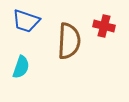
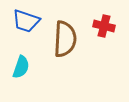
brown semicircle: moved 4 px left, 2 px up
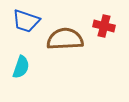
brown semicircle: rotated 96 degrees counterclockwise
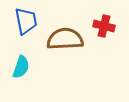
blue trapezoid: rotated 120 degrees counterclockwise
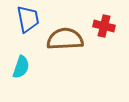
blue trapezoid: moved 2 px right, 2 px up
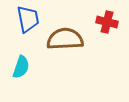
red cross: moved 3 px right, 4 px up
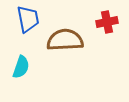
red cross: rotated 25 degrees counterclockwise
brown semicircle: moved 1 px down
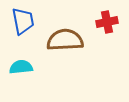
blue trapezoid: moved 5 px left, 2 px down
cyan semicircle: rotated 115 degrees counterclockwise
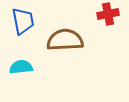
red cross: moved 1 px right, 8 px up
